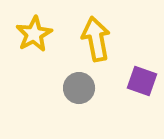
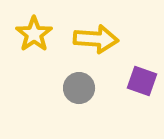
yellow star: rotated 6 degrees counterclockwise
yellow arrow: rotated 105 degrees clockwise
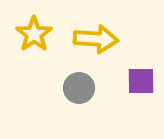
purple square: moved 1 px left; rotated 20 degrees counterclockwise
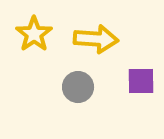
gray circle: moved 1 px left, 1 px up
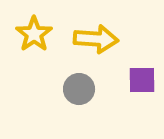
purple square: moved 1 px right, 1 px up
gray circle: moved 1 px right, 2 px down
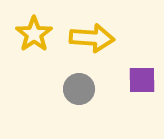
yellow arrow: moved 4 px left, 1 px up
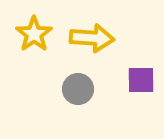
purple square: moved 1 px left
gray circle: moved 1 px left
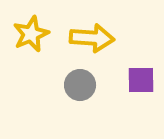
yellow star: moved 3 px left; rotated 12 degrees clockwise
gray circle: moved 2 px right, 4 px up
